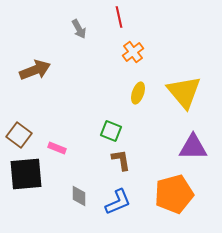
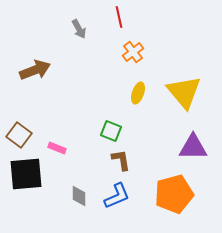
blue L-shape: moved 1 px left, 6 px up
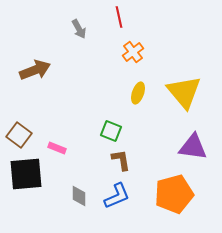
purple triangle: rotated 8 degrees clockwise
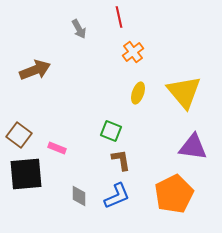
orange pentagon: rotated 12 degrees counterclockwise
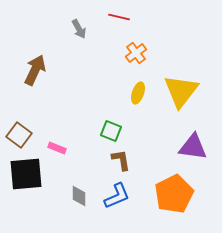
red line: rotated 65 degrees counterclockwise
orange cross: moved 3 px right, 1 px down
brown arrow: rotated 44 degrees counterclockwise
yellow triangle: moved 3 px left, 1 px up; rotated 18 degrees clockwise
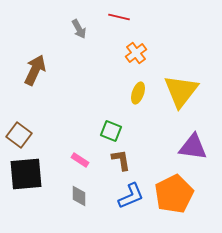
pink rectangle: moved 23 px right, 12 px down; rotated 12 degrees clockwise
blue L-shape: moved 14 px right
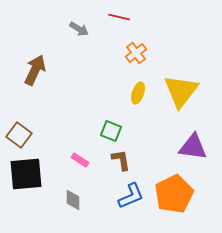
gray arrow: rotated 30 degrees counterclockwise
gray diamond: moved 6 px left, 4 px down
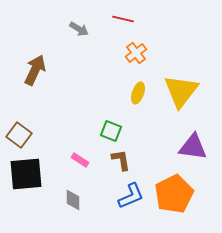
red line: moved 4 px right, 2 px down
